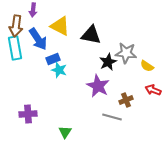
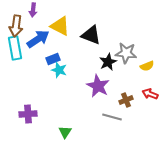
black triangle: rotated 10 degrees clockwise
blue arrow: rotated 90 degrees counterclockwise
yellow semicircle: rotated 56 degrees counterclockwise
red arrow: moved 3 px left, 4 px down
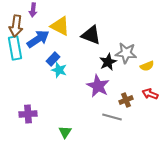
blue rectangle: rotated 24 degrees counterclockwise
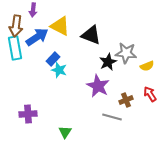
blue arrow: moved 1 px left, 2 px up
red arrow: rotated 35 degrees clockwise
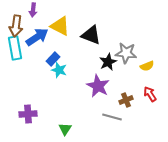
green triangle: moved 3 px up
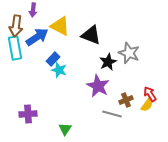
gray star: moved 3 px right; rotated 15 degrees clockwise
yellow semicircle: moved 39 px down; rotated 32 degrees counterclockwise
gray line: moved 3 px up
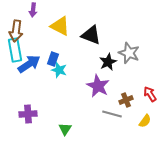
brown arrow: moved 5 px down
blue arrow: moved 8 px left, 27 px down
cyan rectangle: moved 2 px down
blue rectangle: rotated 24 degrees counterclockwise
yellow semicircle: moved 2 px left, 16 px down
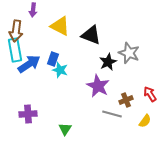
cyan star: moved 1 px right
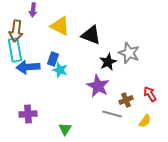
blue arrow: moved 1 px left, 3 px down; rotated 150 degrees counterclockwise
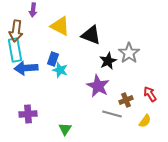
gray star: rotated 15 degrees clockwise
black star: moved 1 px up
blue arrow: moved 2 px left, 1 px down
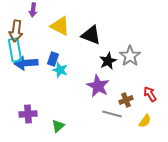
gray star: moved 1 px right, 3 px down
blue arrow: moved 5 px up
green triangle: moved 7 px left, 3 px up; rotated 16 degrees clockwise
